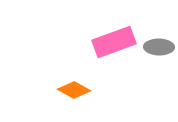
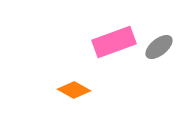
gray ellipse: rotated 40 degrees counterclockwise
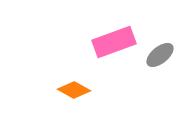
gray ellipse: moved 1 px right, 8 px down
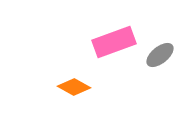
orange diamond: moved 3 px up
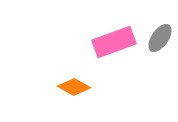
gray ellipse: moved 17 px up; rotated 16 degrees counterclockwise
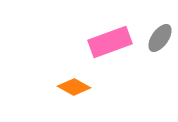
pink rectangle: moved 4 px left
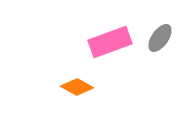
orange diamond: moved 3 px right
